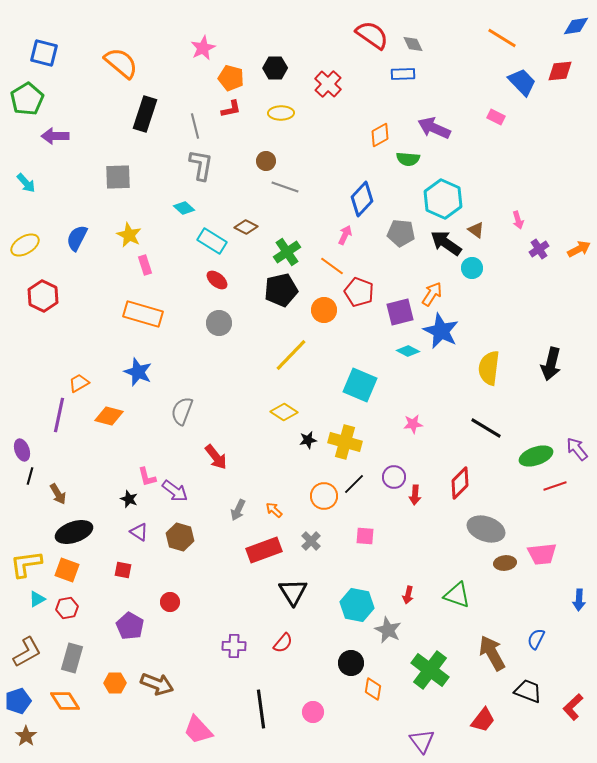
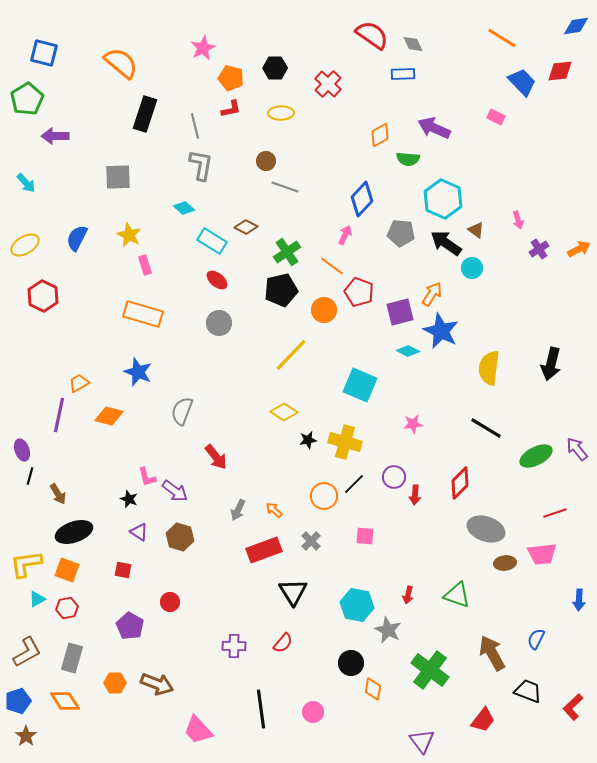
green ellipse at (536, 456): rotated 8 degrees counterclockwise
red line at (555, 486): moved 27 px down
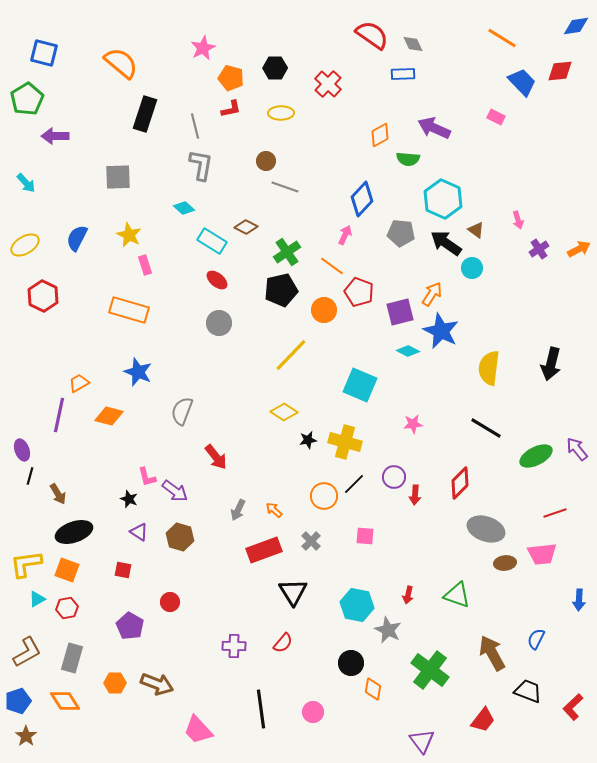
orange rectangle at (143, 314): moved 14 px left, 4 px up
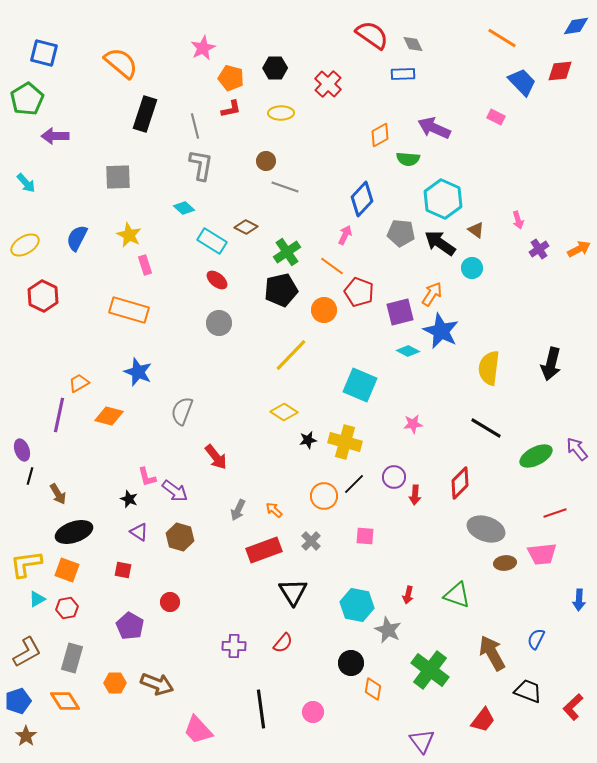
black arrow at (446, 243): moved 6 px left
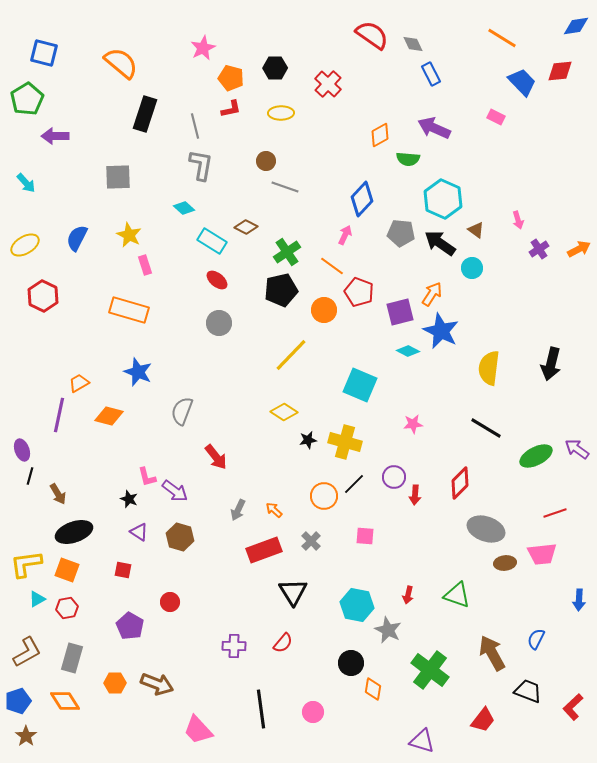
blue rectangle at (403, 74): moved 28 px right; rotated 65 degrees clockwise
purple arrow at (577, 449): rotated 15 degrees counterclockwise
purple triangle at (422, 741): rotated 36 degrees counterclockwise
